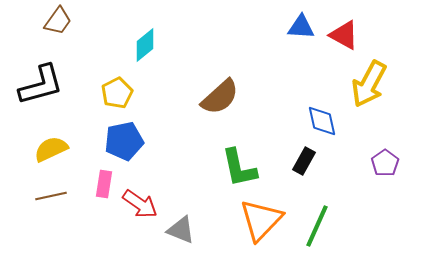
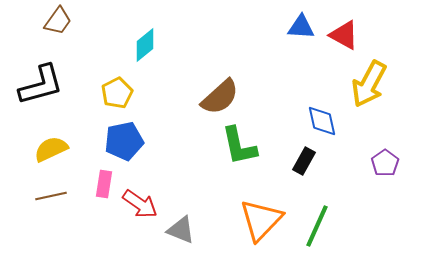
green L-shape: moved 22 px up
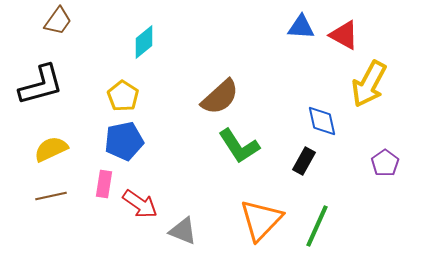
cyan diamond: moved 1 px left, 3 px up
yellow pentagon: moved 6 px right, 3 px down; rotated 12 degrees counterclockwise
green L-shape: rotated 21 degrees counterclockwise
gray triangle: moved 2 px right, 1 px down
